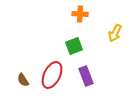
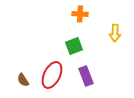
yellow arrow: rotated 24 degrees counterclockwise
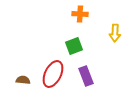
red ellipse: moved 1 px right, 1 px up
brown semicircle: rotated 128 degrees clockwise
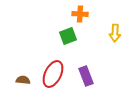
green square: moved 6 px left, 10 px up
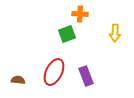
green square: moved 1 px left, 2 px up
red ellipse: moved 1 px right, 2 px up
brown semicircle: moved 5 px left
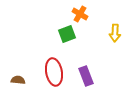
orange cross: rotated 28 degrees clockwise
red ellipse: rotated 36 degrees counterclockwise
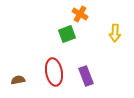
brown semicircle: rotated 16 degrees counterclockwise
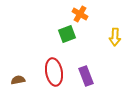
yellow arrow: moved 4 px down
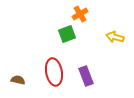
orange cross: rotated 28 degrees clockwise
yellow arrow: rotated 102 degrees clockwise
brown semicircle: rotated 24 degrees clockwise
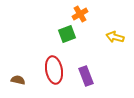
red ellipse: moved 2 px up
